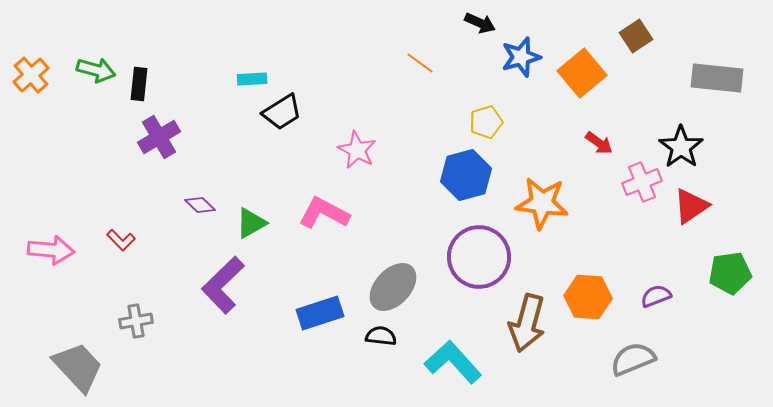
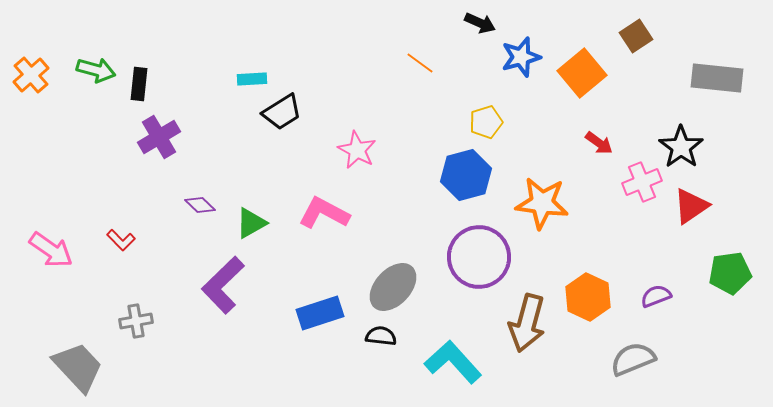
pink arrow: rotated 30 degrees clockwise
orange hexagon: rotated 21 degrees clockwise
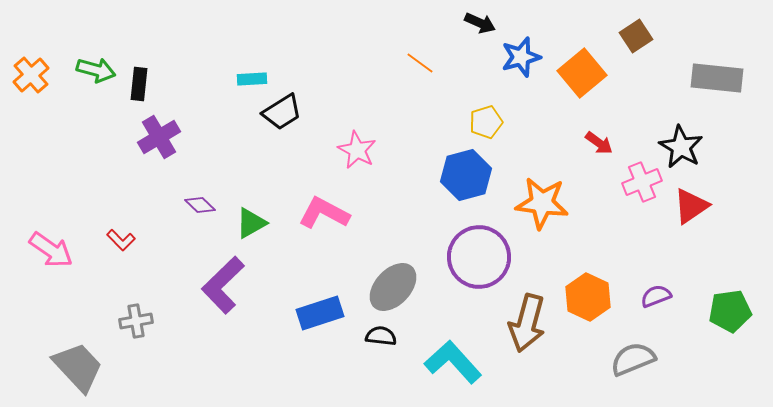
black star: rotated 6 degrees counterclockwise
green pentagon: moved 38 px down
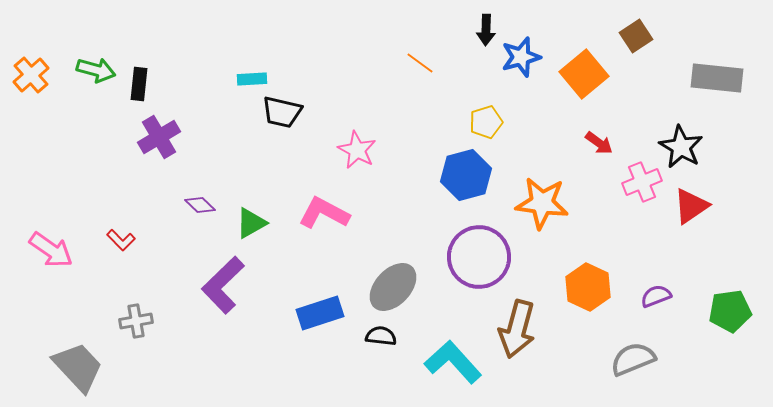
black arrow: moved 6 px right, 7 px down; rotated 68 degrees clockwise
orange square: moved 2 px right, 1 px down
black trapezoid: rotated 45 degrees clockwise
orange hexagon: moved 10 px up
brown arrow: moved 10 px left, 6 px down
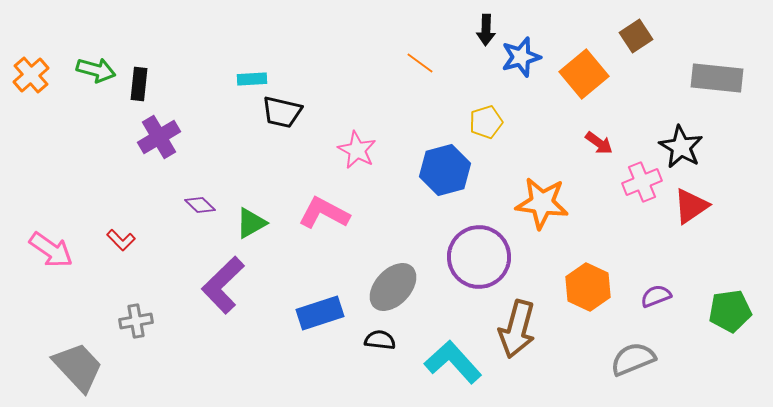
blue hexagon: moved 21 px left, 5 px up
black semicircle: moved 1 px left, 4 px down
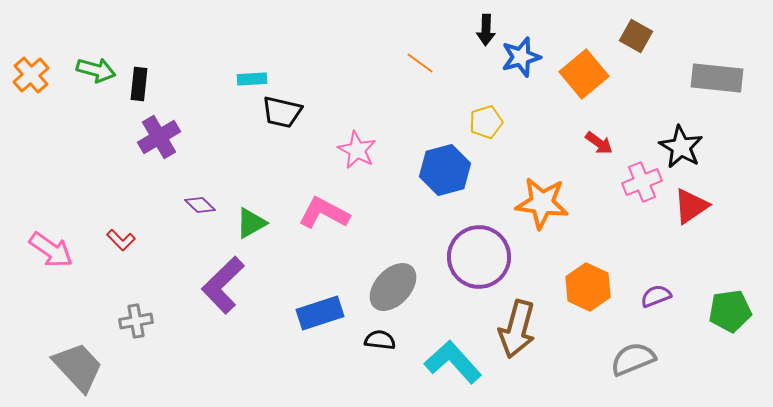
brown square: rotated 28 degrees counterclockwise
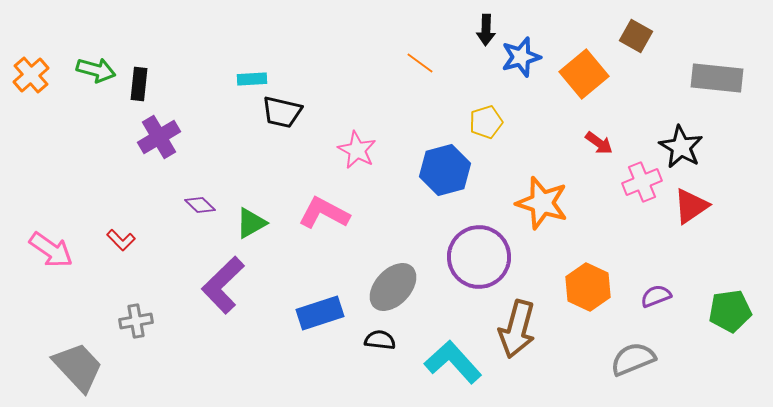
orange star: rotated 10 degrees clockwise
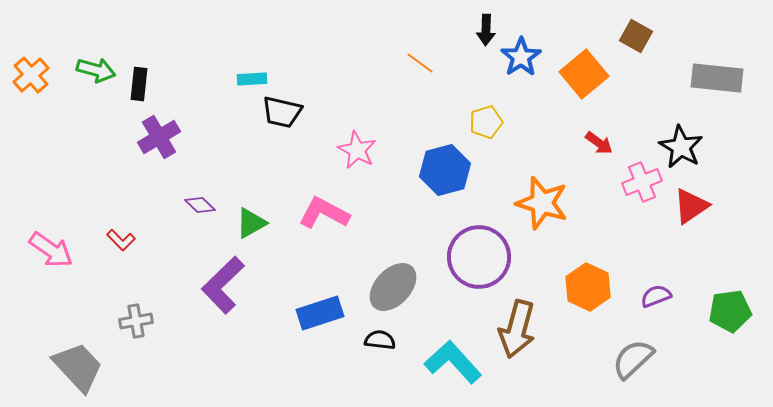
blue star: rotated 18 degrees counterclockwise
gray semicircle: rotated 21 degrees counterclockwise
